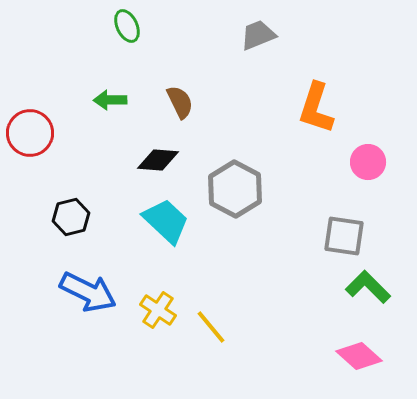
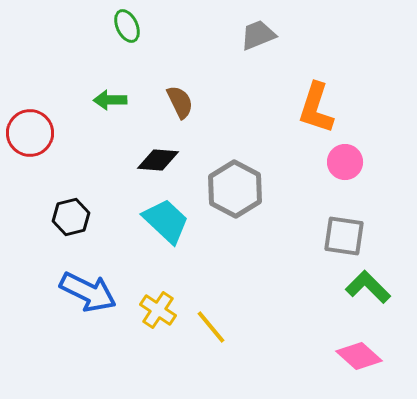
pink circle: moved 23 px left
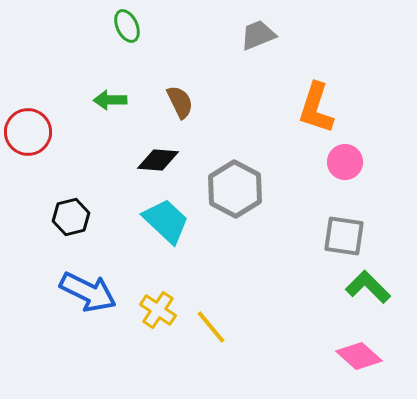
red circle: moved 2 px left, 1 px up
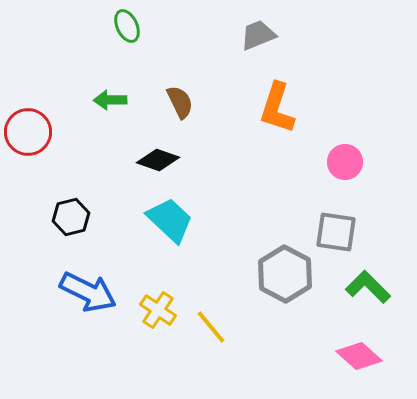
orange L-shape: moved 39 px left
black diamond: rotated 15 degrees clockwise
gray hexagon: moved 50 px right, 85 px down
cyan trapezoid: moved 4 px right, 1 px up
gray square: moved 8 px left, 4 px up
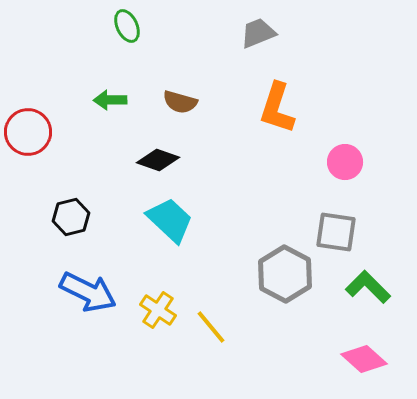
gray trapezoid: moved 2 px up
brown semicircle: rotated 132 degrees clockwise
pink diamond: moved 5 px right, 3 px down
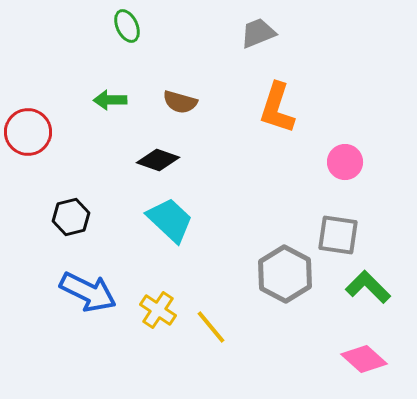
gray square: moved 2 px right, 3 px down
